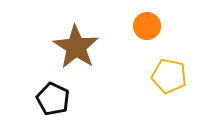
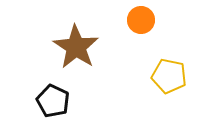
orange circle: moved 6 px left, 6 px up
black pentagon: moved 2 px down
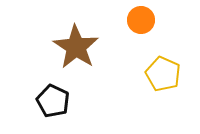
yellow pentagon: moved 6 px left, 2 px up; rotated 12 degrees clockwise
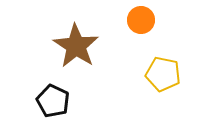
brown star: moved 1 px up
yellow pentagon: rotated 12 degrees counterclockwise
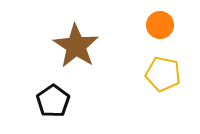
orange circle: moved 19 px right, 5 px down
black pentagon: rotated 12 degrees clockwise
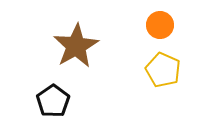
brown star: rotated 9 degrees clockwise
yellow pentagon: moved 4 px up; rotated 12 degrees clockwise
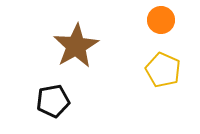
orange circle: moved 1 px right, 5 px up
black pentagon: rotated 24 degrees clockwise
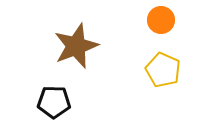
brown star: rotated 9 degrees clockwise
black pentagon: moved 1 px right, 1 px down; rotated 12 degrees clockwise
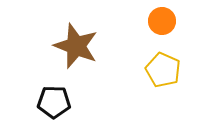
orange circle: moved 1 px right, 1 px down
brown star: rotated 30 degrees counterclockwise
